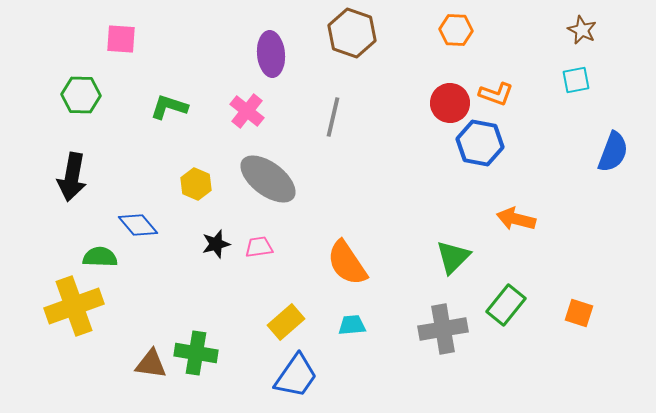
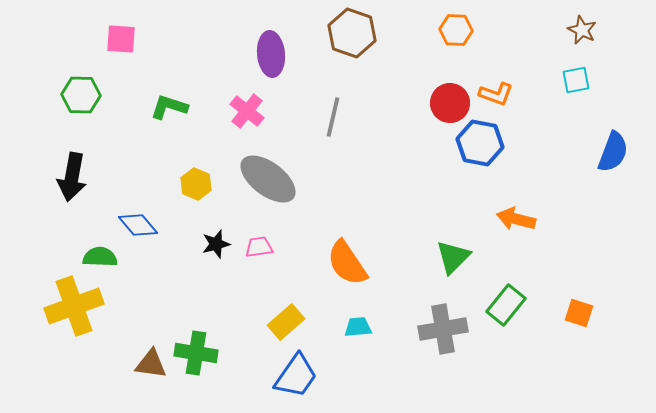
cyan trapezoid: moved 6 px right, 2 px down
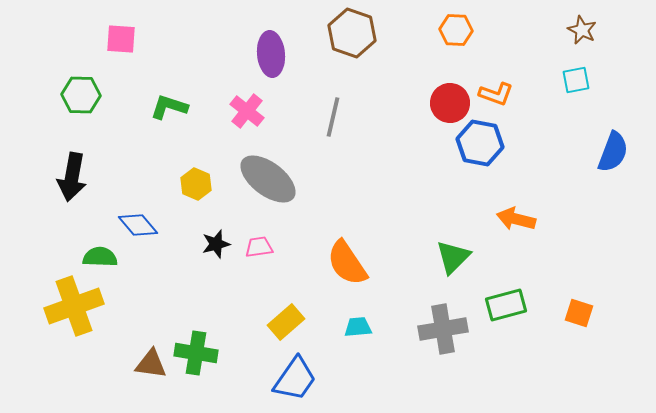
green rectangle: rotated 36 degrees clockwise
blue trapezoid: moved 1 px left, 3 px down
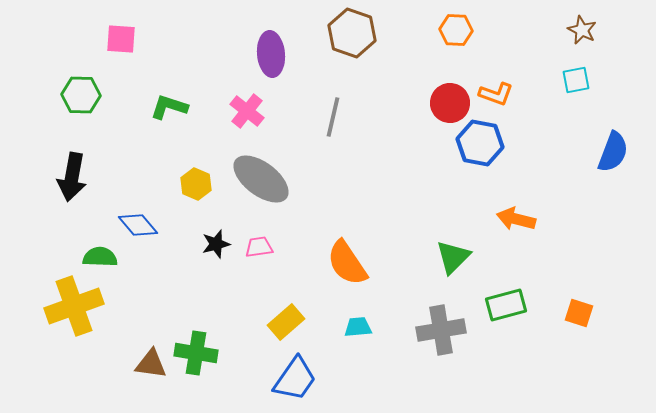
gray ellipse: moved 7 px left
gray cross: moved 2 px left, 1 px down
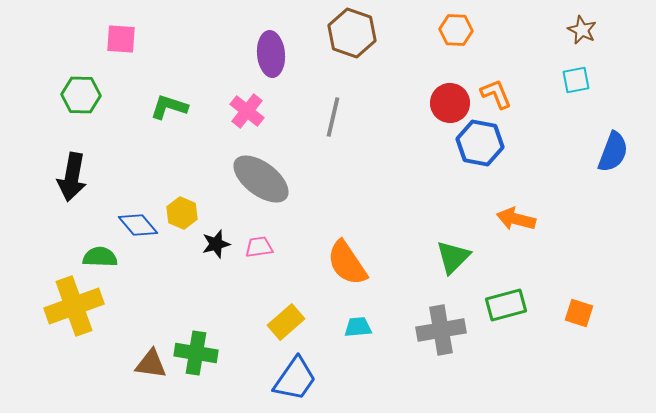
orange L-shape: rotated 132 degrees counterclockwise
yellow hexagon: moved 14 px left, 29 px down
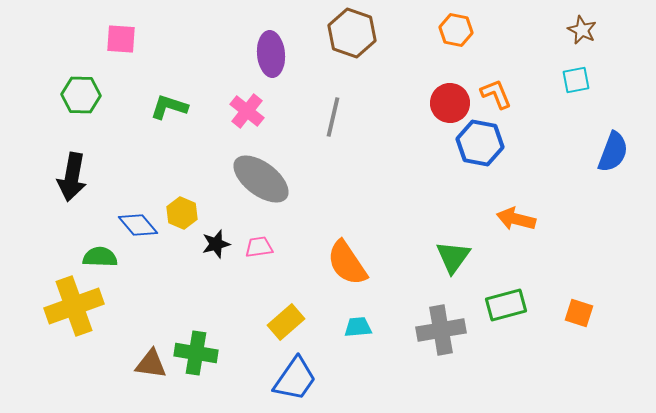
orange hexagon: rotated 8 degrees clockwise
green triangle: rotated 9 degrees counterclockwise
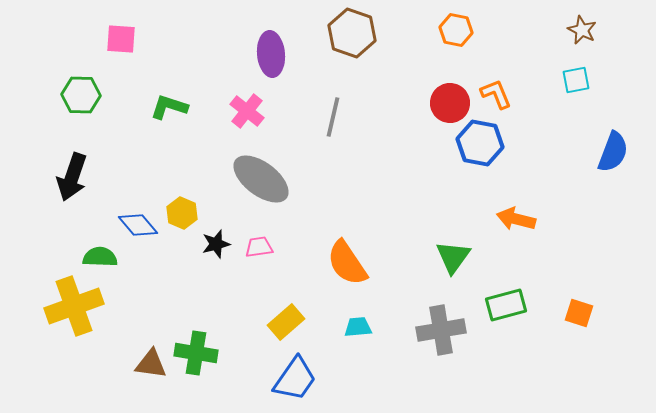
black arrow: rotated 9 degrees clockwise
